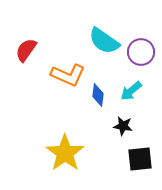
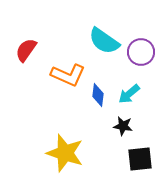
cyan arrow: moved 2 px left, 3 px down
yellow star: rotated 18 degrees counterclockwise
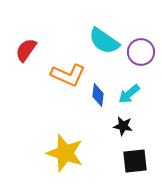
black square: moved 5 px left, 2 px down
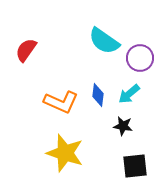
purple circle: moved 1 px left, 6 px down
orange L-shape: moved 7 px left, 27 px down
black square: moved 5 px down
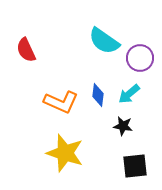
red semicircle: rotated 60 degrees counterclockwise
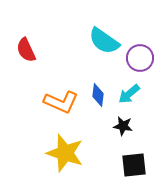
black square: moved 1 px left, 1 px up
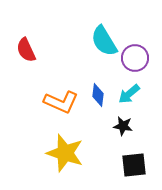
cyan semicircle: rotated 24 degrees clockwise
purple circle: moved 5 px left
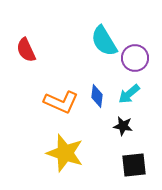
blue diamond: moved 1 px left, 1 px down
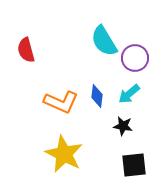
red semicircle: rotated 10 degrees clockwise
yellow star: moved 1 px left, 1 px down; rotated 9 degrees clockwise
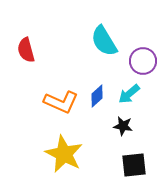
purple circle: moved 8 px right, 3 px down
blue diamond: rotated 40 degrees clockwise
